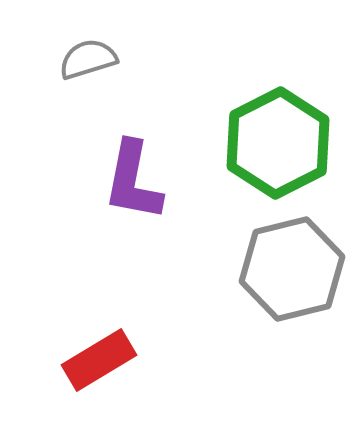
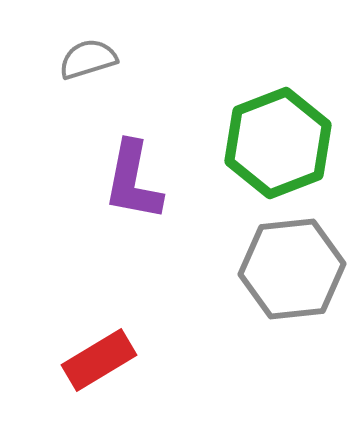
green hexagon: rotated 6 degrees clockwise
gray hexagon: rotated 8 degrees clockwise
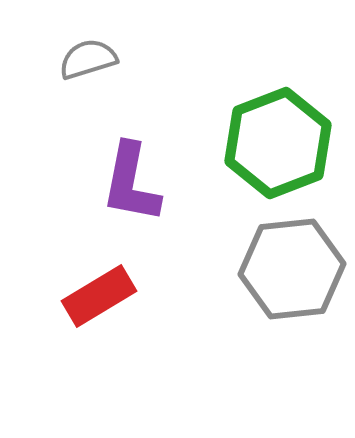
purple L-shape: moved 2 px left, 2 px down
red rectangle: moved 64 px up
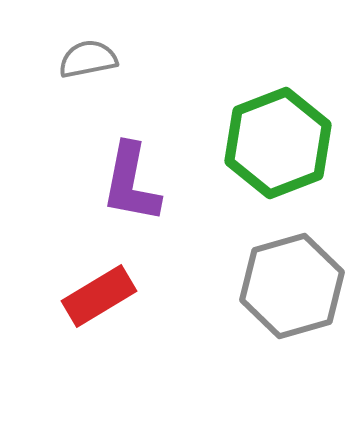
gray semicircle: rotated 6 degrees clockwise
gray hexagon: moved 17 px down; rotated 10 degrees counterclockwise
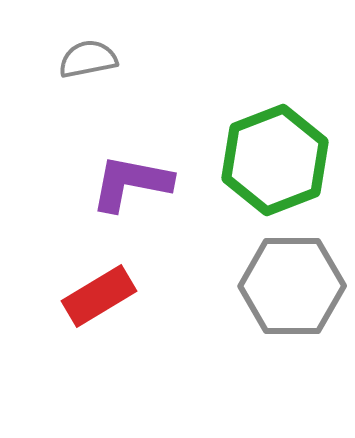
green hexagon: moved 3 px left, 17 px down
purple L-shape: rotated 90 degrees clockwise
gray hexagon: rotated 16 degrees clockwise
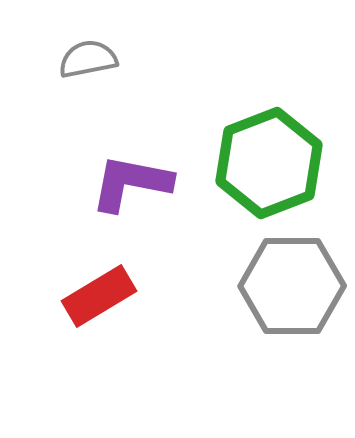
green hexagon: moved 6 px left, 3 px down
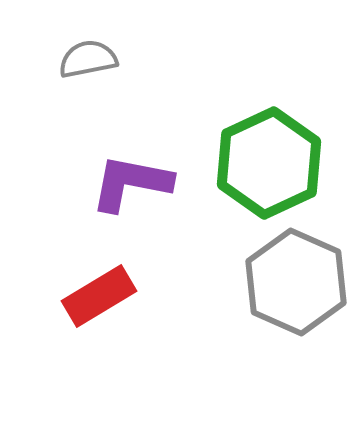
green hexagon: rotated 4 degrees counterclockwise
gray hexagon: moved 4 px right, 4 px up; rotated 24 degrees clockwise
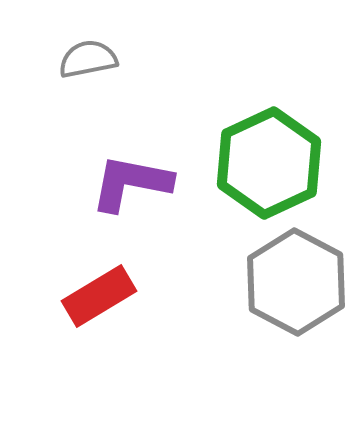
gray hexagon: rotated 4 degrees clockwise
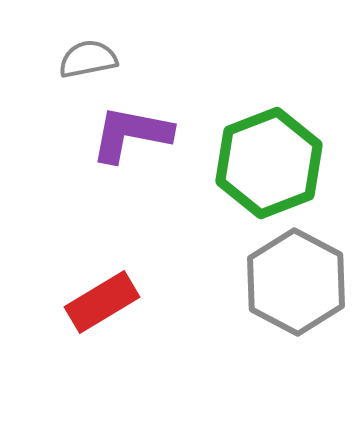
green hexagon: rotated 4 degrees clockwise
purple L-shape: moved 49 px up
red rectangle: moved 3 px right, 6 px down
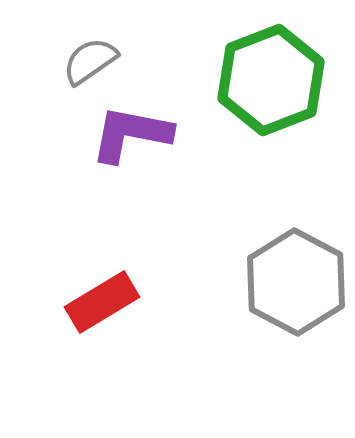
gray semicircle: moved 2 px right, 2 px down; rotated 24 degrees counterclockwise
green hexagon: moved 2 px right, 83 px up
